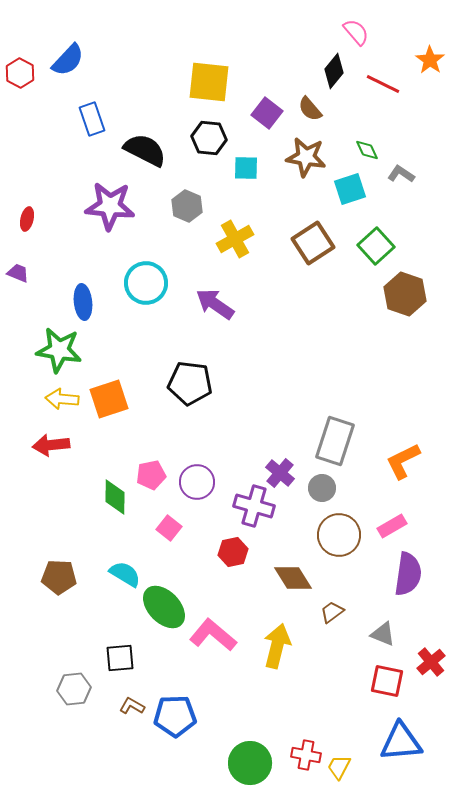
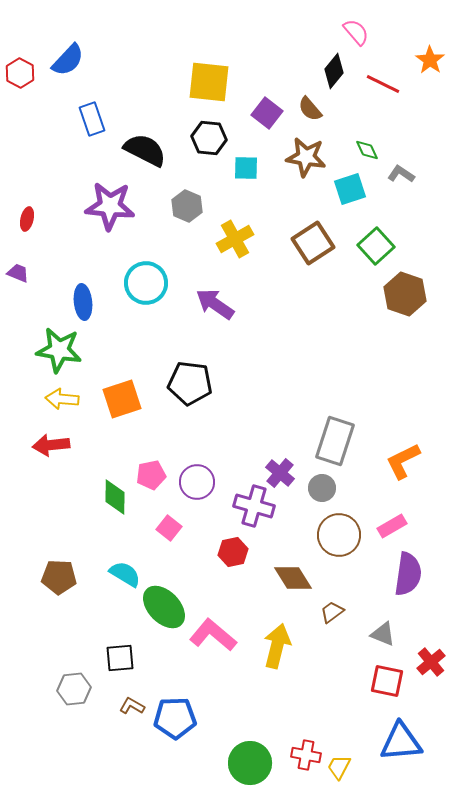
orange square at (109, 399): moved 13 px right
blue pentagon at (175, 716): moved 2 px down
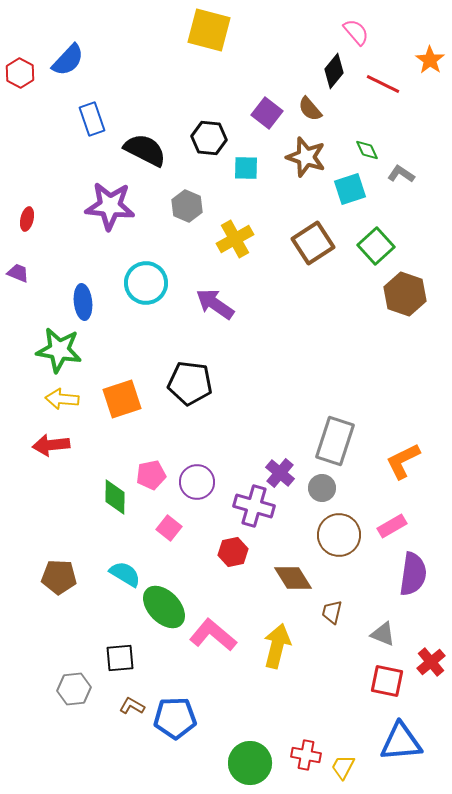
yellow square at (209, 82): moved 52 px up; rotated 9 degrees clockwise
brown star at (306, 157): rotated 9 degrees clockwise
purple semicircle at (408, 574): moved 5 px right
brown trapezoid at (332, 612): rotated 40 degrees counterclockwise
yellow trapezoid at (339, 767): moved 4 px right
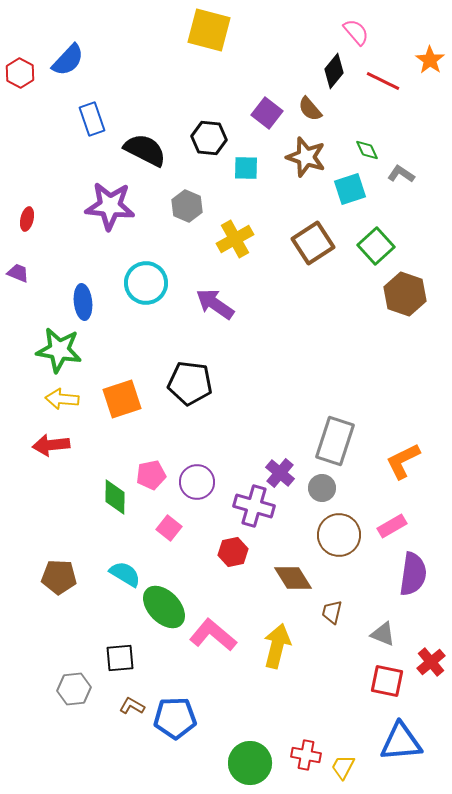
red line at (383, 84): moved 3 px up
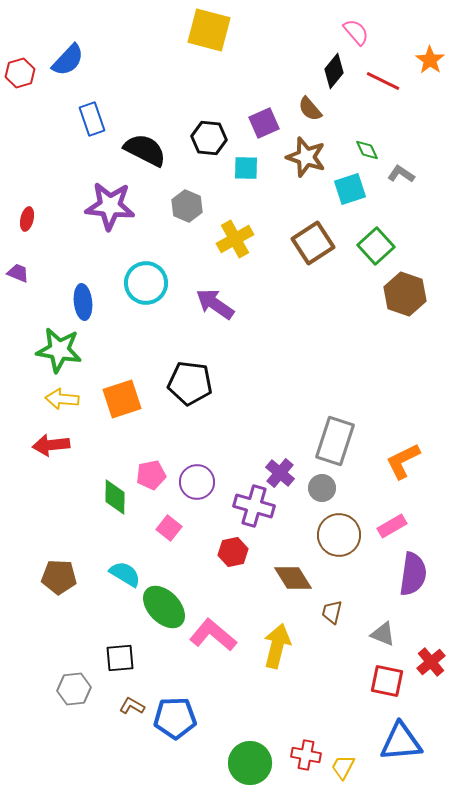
red hexagon at (20, 73): rotated 16 degrees clockwise
purple square at (267, 113): moved 3 px left, 10 px down; rotated 28 degrees clockwise
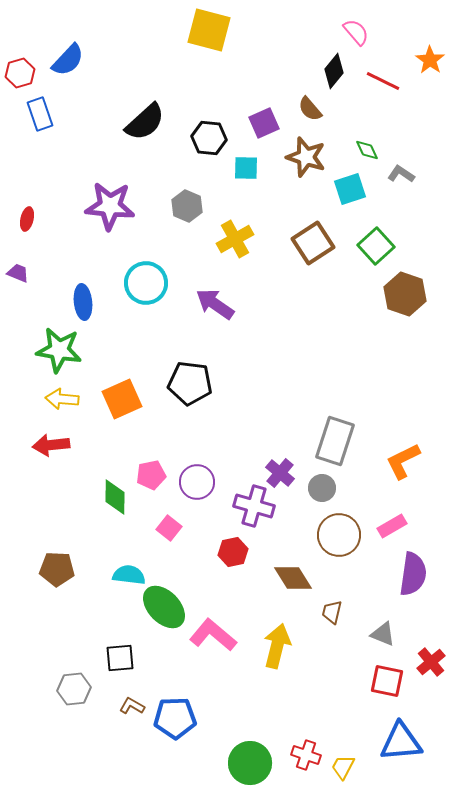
blue rectangle at (92, 119): moved 52 px left, 5 px up
black semicircle at (145, 150): moved 28 px up; rotated 111 degrees clockwise
orange square at (122, 399): rotated 6 degrees counterclockwise
cyan semicircle at (125, 574): moved 4 px right, 1 px down; rotated 24 degrees counterclockwise
brown pentagon at (59, 577): moved 2 px left, 8 px up
red cross at (306, 755): rotated 8 degrees clockwise
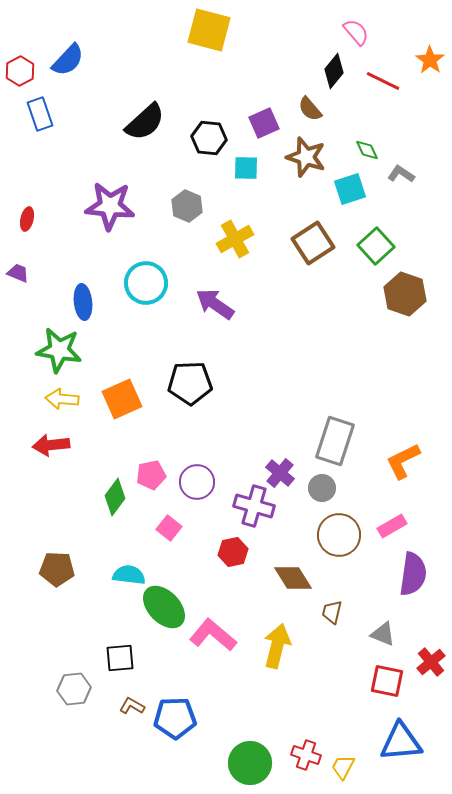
red hexagon at (20, 73): moved 2 px up; rotated 12 degrees counterclockwise
black pentagon at (190, 383): rotated 9 degrees counterclockwise
green diamond at (115, 497): rotated 36 degrees clockwise
